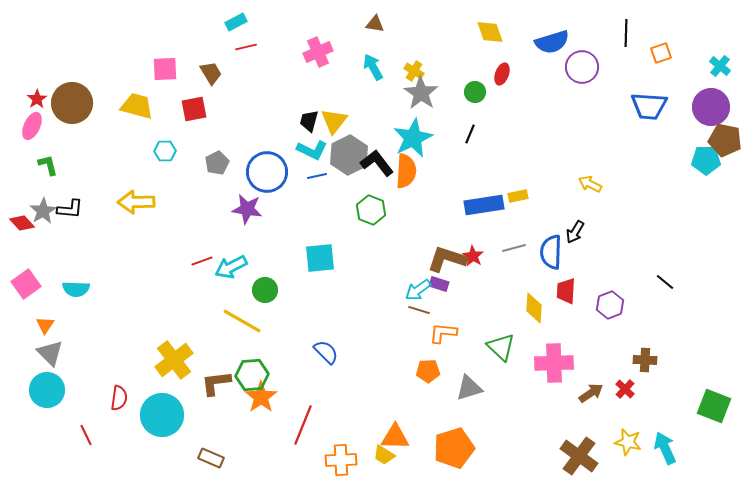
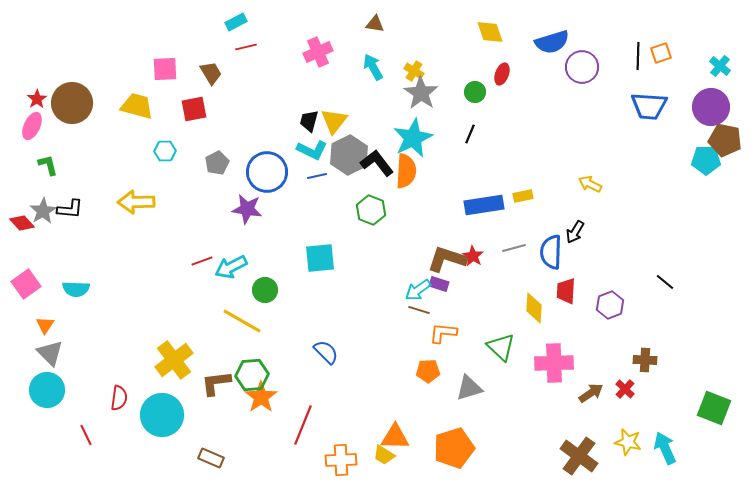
black line at (626, 33): moved 12 px right, 23 px down
yellow rectangle at (518, 196): moved 5 px right
green square at (714, 406): moved 2 px down
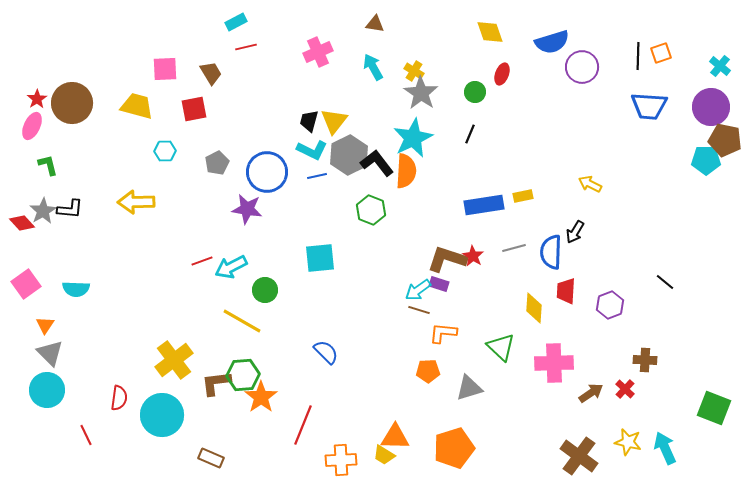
green hexagon at (252, 375): moved 9 px left
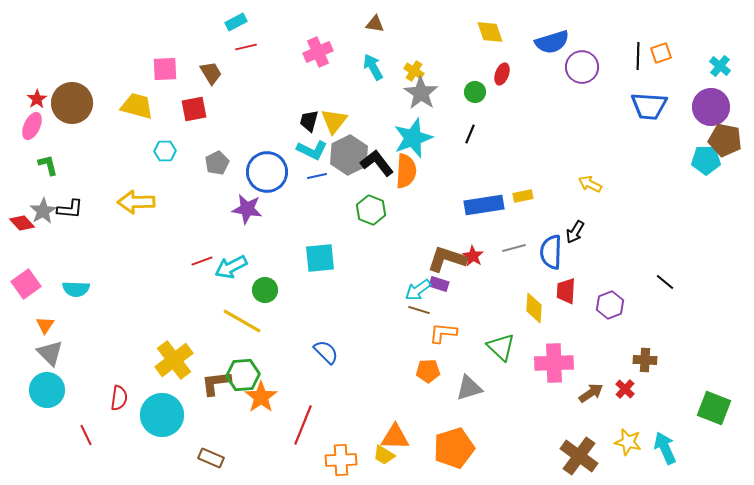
cyan star at (413, 138): rotated 6 degrees clockwise
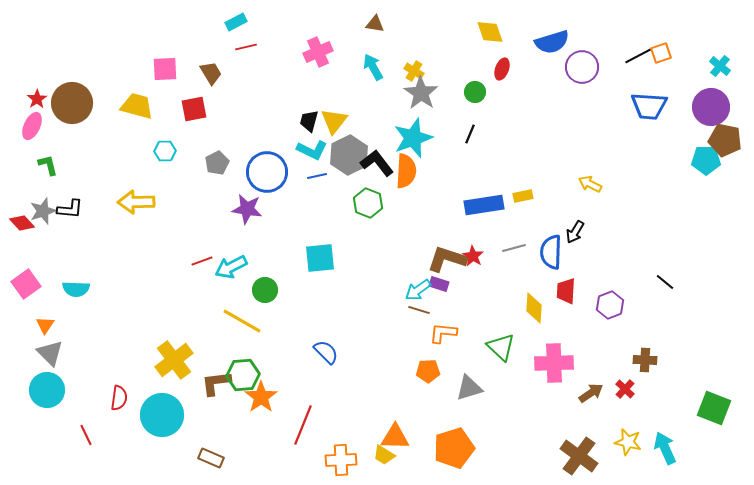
black line at (638, 56): rotated 60 degrees clockwise
red ellipse at (502, 74): moved 5 px up
green hexagon at (371, 210): moved 3 px left, 7 px up
gray star at (43, 211): rotated 12 degrees clockwise
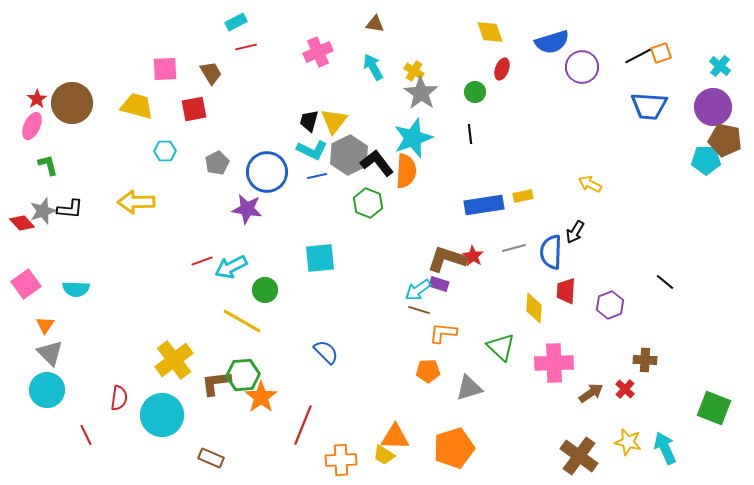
purple circle at (711, 107): moved 2 px right
black line at (470, 134): rotated 30 degrees counterclockwise
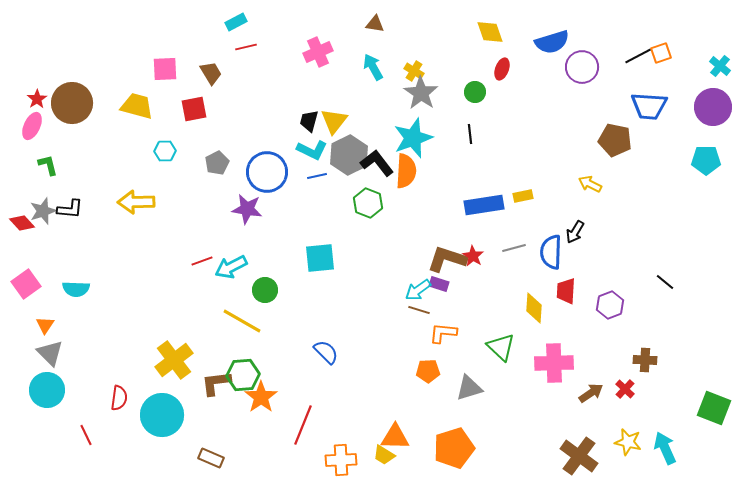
brown pentagon at (725, 140): moved 110 px left
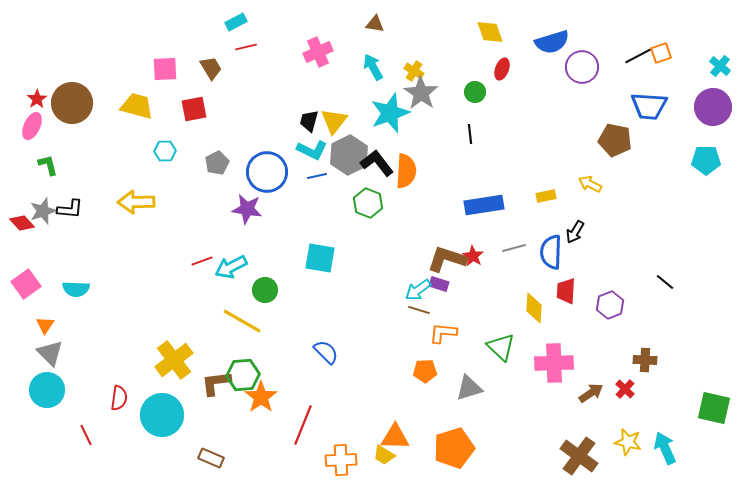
brown trapezoid at (211, 73): moved 5 px up
cyan star at (413, 138): moved 23 px left, 25 px up
yellow rectangle at (523, 196): moved 23 px right
cyan square at (320, 258): rotated 16 degrees clockwise
orange pentagon at (428, 371): moved 3 px left
green square at (714, 408): rotated 8 degrees counterclockwise
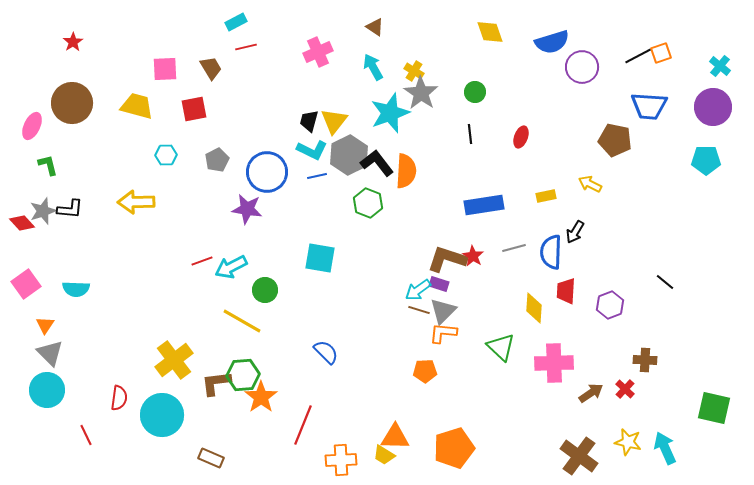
brown triangle at (375, 24): moved 3 px down; rotated 24 degrees clockwise
red ellipse at (502, 69): moved 19 px right, 68 px down
red star at (37, 99): moved 36 px right, 57 px up
cyan hexagon at (165, 151): moved 1 px right, 4 px down
gray pentagon at (217, 163): moved 3 px up
gray triangle at (469, 388): moved 26 px left, 77 px up; rotated 28 degrees counterclockwise
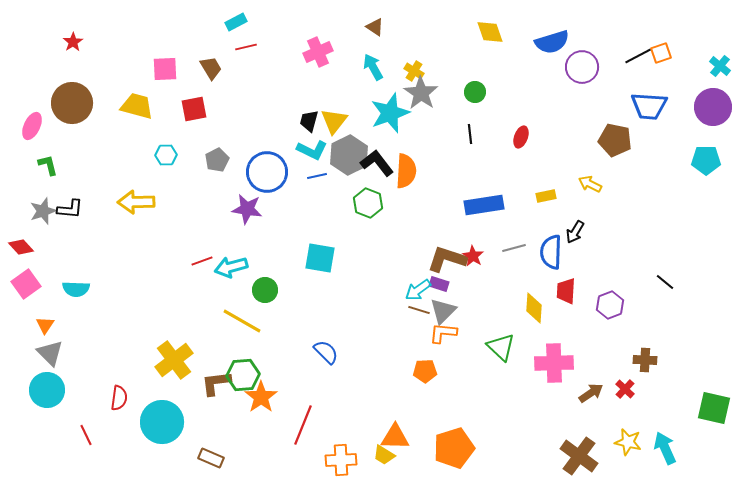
red diamond at (22, 223): moved 1 px left, 24 px down
cyan arrow at (231, 267): rotated 12 degrees clockwise
cyan circle at (162, 415): moved 7 px down
